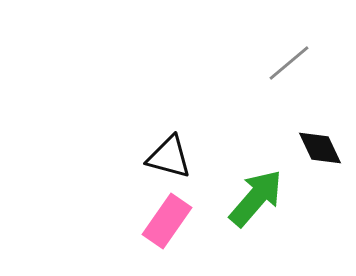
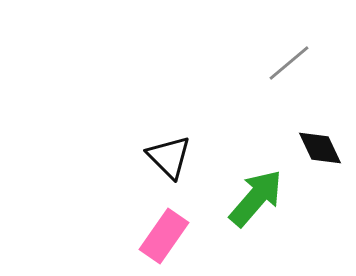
black triangle: rotated 30 degrees clockwise
pink rectangle: moved 3 px left, 15 px down
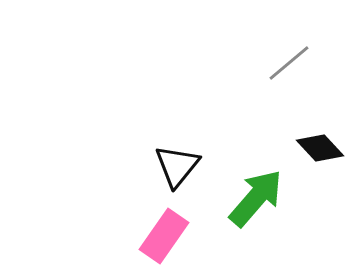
black diamond: rotated 18 degrees counterclockwise
black triangle: moved 8 px right, 9 px down; rotated 24 degrees clockwise
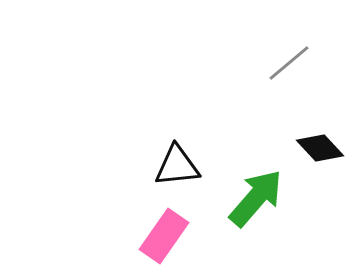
black triangle: rotated 45 degrees clockwise
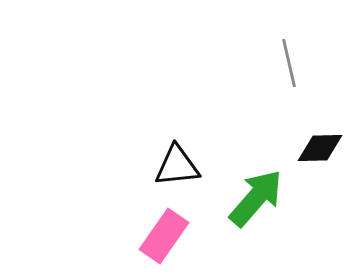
gray line: rotated 63 degrees counterclockwise
black diamond: rotated 48 degrees counterclockwise
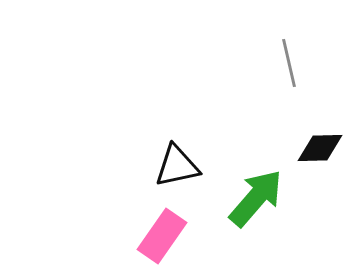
black triangle: rotated 6 degrees counterclockwise
pink rectangle: moved 2 px left
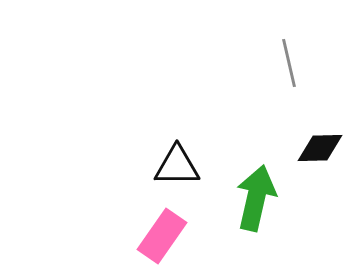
black triangle: rotated 12 degrees clockwise
green arrow: rotated 28 degrees counterclockwise
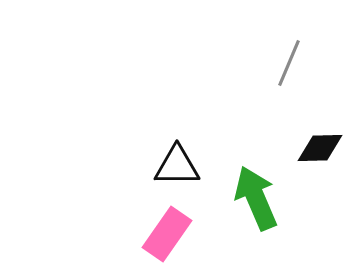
gray line: rotated 36 degrees clockwise
green arrow: rotated 36 degrees counterclockwise
pink rectangle: moved 5 px right, 2 px up
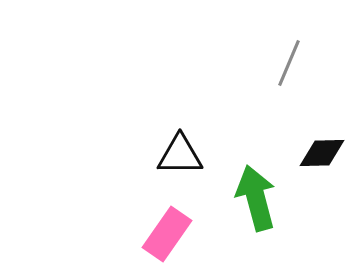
black diamond: moved 2 px right, 5 px down
black triangle: moved 3 px right, 11 px up
green arrow: rotated 8 degrees clockwise
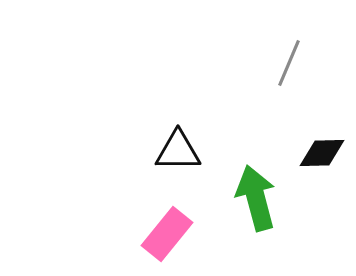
black triangle: moved 2 px left, 4 px up
pink rectangle: rotated 4 degrees clockwise
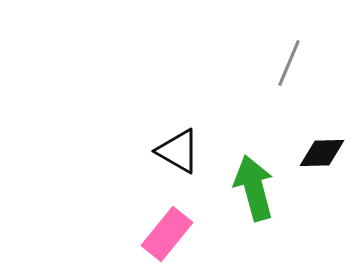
black triangle: rotated 30 degrees clockwise
green arrow: moved 2 px left, 10 px up
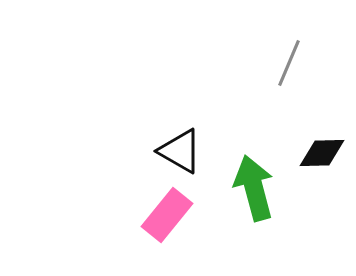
black triangle: moved 2 px right
pink rectangle: moved 19 px up
